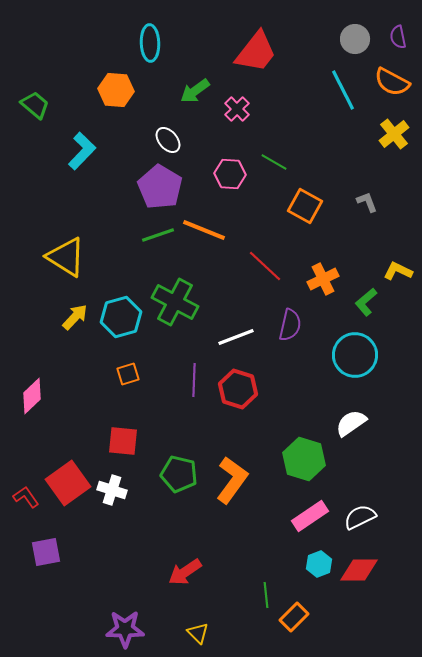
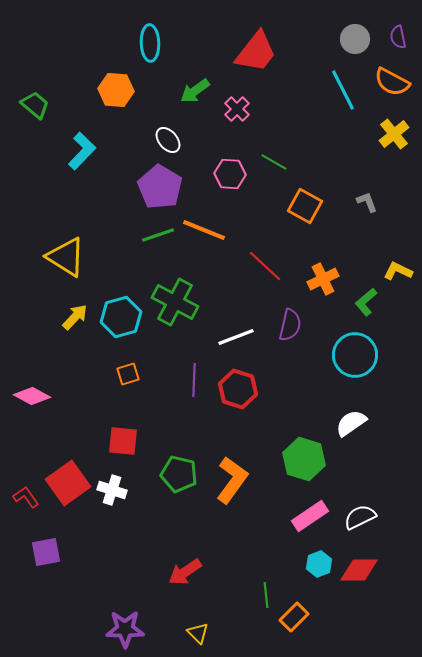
pink diamond at (32, 396): rotated 72 degrees clockwise
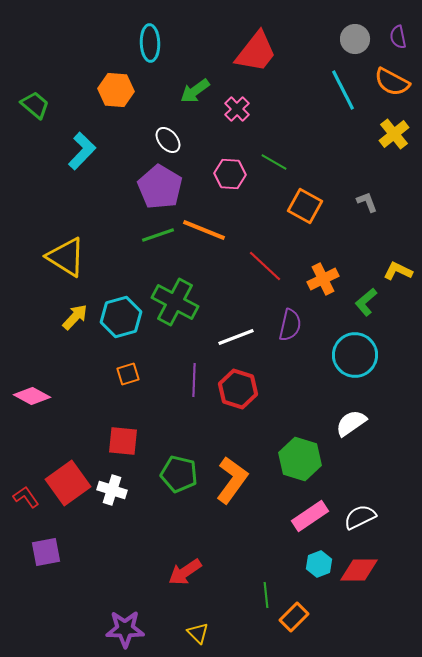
green hexagon at (304, 459): moved 4 px left
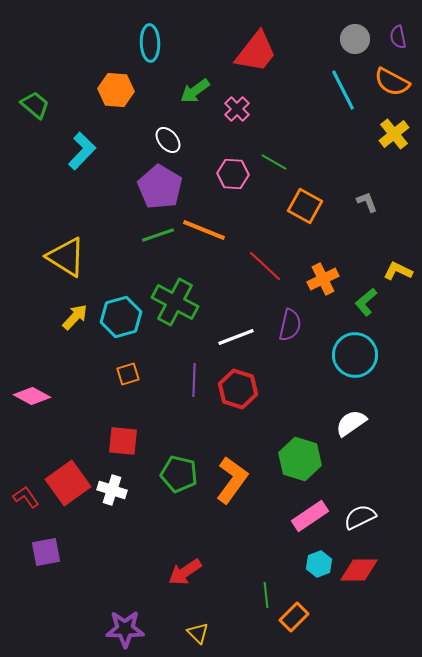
pink hexagon at (230, 174): moved 3 px right
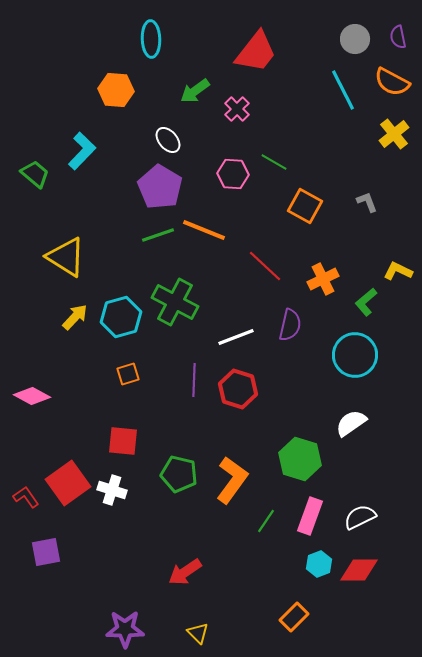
cyan ellipse at (150, 43): moved 1 px right, 4 px up
green trapezoid at (35, 105): moved 69 px down
pink rectangle at (310, 516): rotated 36 degrees counterclockwise
green line at (266, 595): moved 74 px up; rotated 40 degrees clockwise
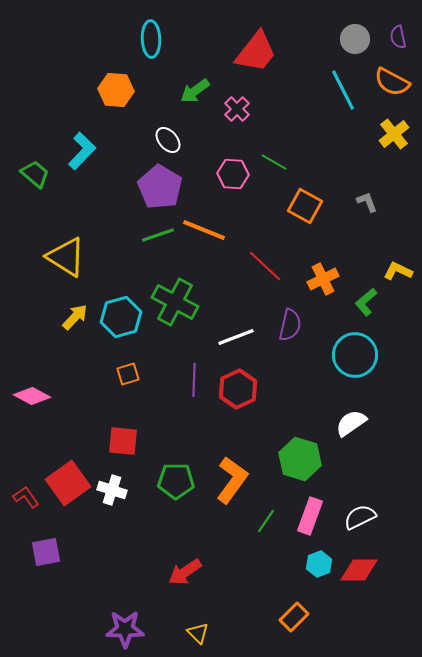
red hexagon at (238, 389): rotated 18 degrees clockwise
green pentagon at (179, 474): moved 3 px left, 7 px down; rotated 12 degrees counterclockwise
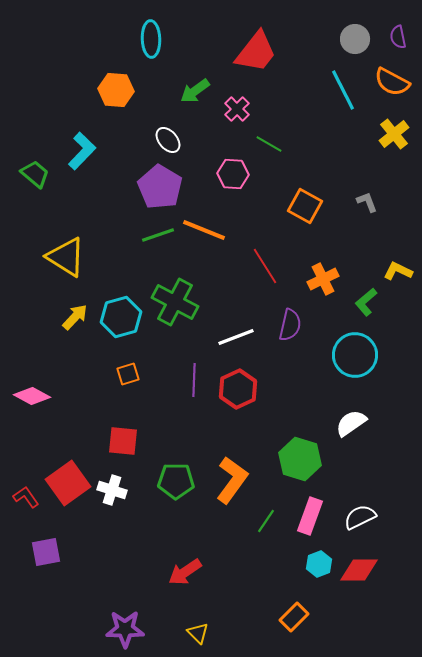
green line at (274, 162): moved 5 px left, 18 px up
red line at (265, 266): rotated 15 degrees clockwise
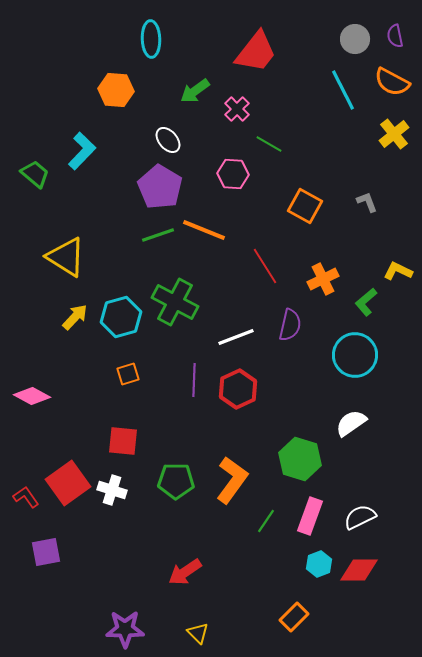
purple semicircle at (398, 37): moved 3 px left, 1 px up
